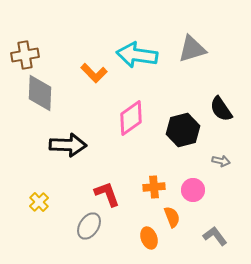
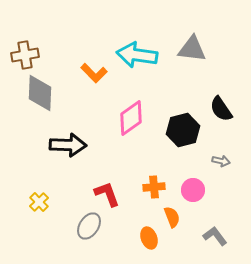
gray triangle: rotated 24 degrees clockwise
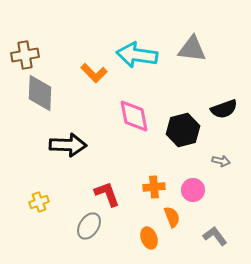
black semicircle: moved 3 px right; rotated 76 degrees counterclockwise
pink diamond: moved 3 px right, 2 px up; rotated 66 degrees counterclockwise
yellow cross: rotated 24 degrees clockwise
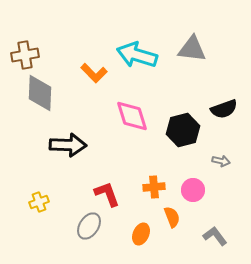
cyan arrow: rotated 9 degrees clockwise
pink diamond: moved 2 px left; rotated 6 degrees counterclockwise
orange ellipse: moved 8 px left, 4 px up; rotated 45 degrees clockwise
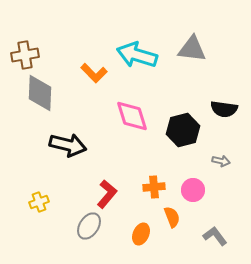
black semicircle: rotated 28 degrees clockwise
black arrow: rotated 12 degrees clockwise
red L-shape: rotated 60 degrees clockwise
